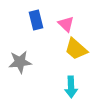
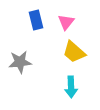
pink triangle: moved 2 px up; rotated 24 degrees clockwise
yellow trapezoid: moved 2 px left, 3 px down
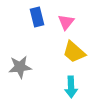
blue rectangle: moved 1 px right, 3 px up
gray star: moved 5 px down
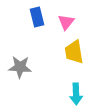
yellow trapezoid: rotated 40 degrees clockwise
gray star: rotated 10 degrees clockwise
cyan arrow: moved 5 px right, 7 px down
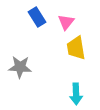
blue rectangle: rotated 18 degrees counterclockwise
yellow trapezoid: moved 2 px right, 4 px up
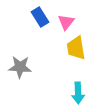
blue rectangle: moved 3 px right
cyan arrow: moved 2 px right, 1 px up
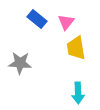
blue rectangle: moved 3 px left, 2 px down; rotated 18 degrees counterclockwise
gray star: moved 4 px up
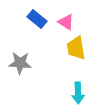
pink triangle: rotated 36 degrees counterclockwise
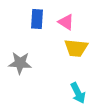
blue rectangle: rotated 54 degrees clockwise
yellow trapezoid: rotated 75 degrees counterclockwise
cyan arrow: rotated 25 degrees counterclockwise
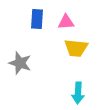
pink triangle: rotated 36 degrees counterclockwise
gray star: rotated 15 degrees clockwise
cyan arrow: rotated 30 degrees clockwise
